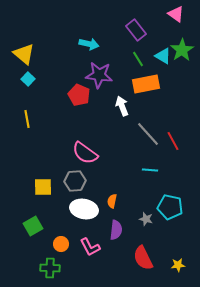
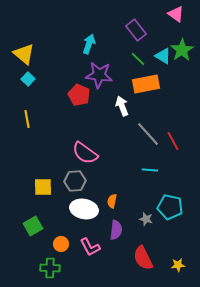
cyan arrow: rotated 84 degrees counterclockwise
green line: rotated 14 degrees counterclockwise
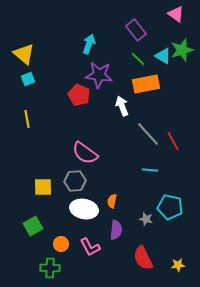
green star: rotated 15 degrees clockwise
cyan square: rotated 24 degrees clockwise
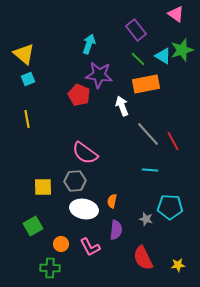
cyan pentagon: rotated 10 degrees counterclockwise
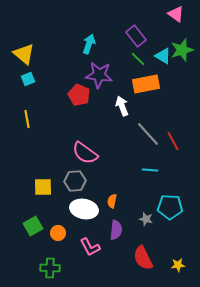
purple rectangle: moved 6 px down
orange circle: moved 3 px left, 11 px up
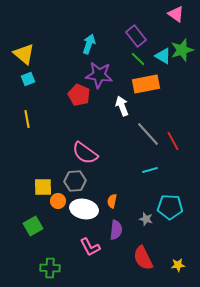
cyan line: rotated 21 degrees counterclockwise
orange circle: moved 32 px up
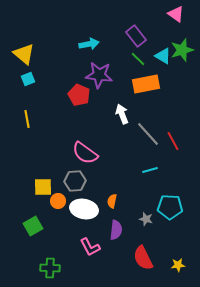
cyan arrow: rotated 60 degrees clockwise
white arrow: moved 8 px down
